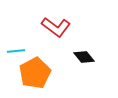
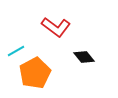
cyan line: rotated 24 degrees counterclockwise
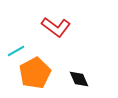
black diamond: moved 5 px left, 22 px down; rotated 15 degrees clockwise
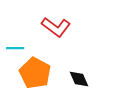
cyan line: moved 1 px left, 3 px up; rotated 30 degrees clockwise
orange pentagon: rotated 16 degrees counterclockwise
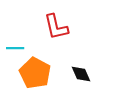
red L-shape: rotated 40 degrees clockwise
black diamond: moved 2 px right, 5 px up
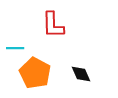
red L-shape: moved 3 px left, 2 px up; rotated 12 degrees clockwise
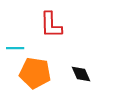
red L-shape: moved 2 px left
orange pentagon: rotated 20 degrees counterclockwise
